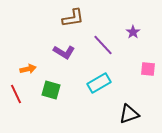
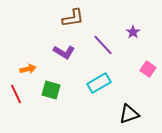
pink square: rotated 28 degrees clockwise
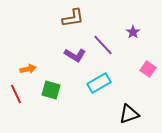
purple L-shape: moved 11 px right, 3 px down
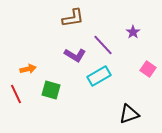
cyan rectangle: moved 7 px up
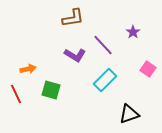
cyan rectangle: moved 6 px right, 4 px down; rotated 15 degrees counterclockwise
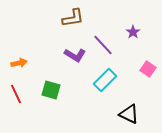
orange arrow: moved 9 px left, 6 px up
black triangle: rotated 45 degrees clockwise
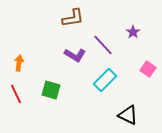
orange arrow: rotated 70 degrees counterclockwise
black triangle: moved 1 px left, 1 px down
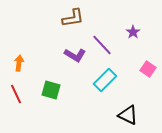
purple line: moved 1 px left
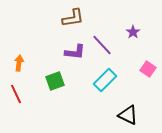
purple L-shape: moved 3 px up; rotated 25 degrees counterclockwise
green square: moved 4 px right, 9 px up; rotated 36 degrees counterclockwise
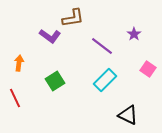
purple star: moved 1 px right, 2 px down
purple line: moved 1 px down; rotated 10 degrees counterclockwise
purple L-shape: moved 25 px left, 16 px up; rotated 30 degrees clockwise
green square: rotated 12 degrees counterclockwise
red line: moved 1 px left, 4 px down
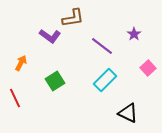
orange arrow: moved 2 px right; rotated 21 degrees clockwise
pink square: moved 1 px up; rotated 14 degrees clockwise
black triangle: moved 2 px up
